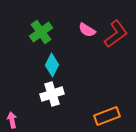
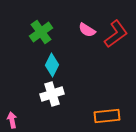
orange rectangle: rotated 15 degrees clockwise
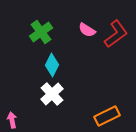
white cross: rotated 25 degrees counterclockwise
orange rectangle: rotated 20 degrees counterclockwise
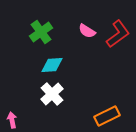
pink semicircle: moved 1 px down
red L-shape: moved 2 px right
cyan diamond: rotated 60 degrees clockwise
